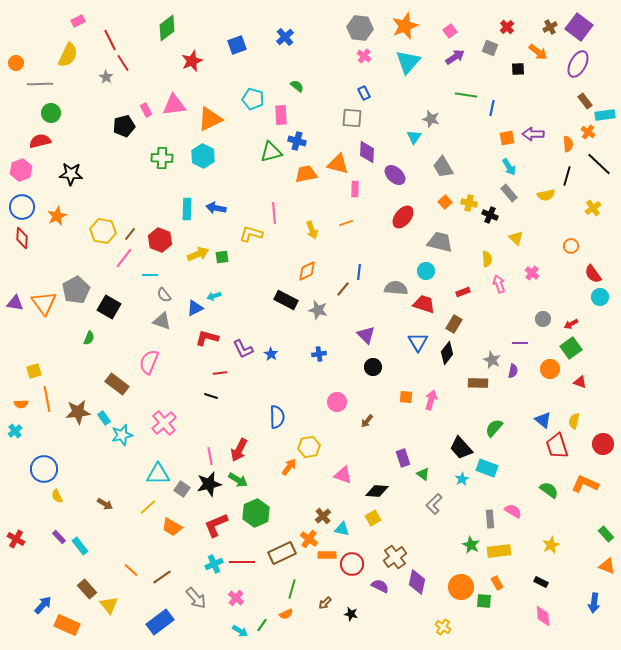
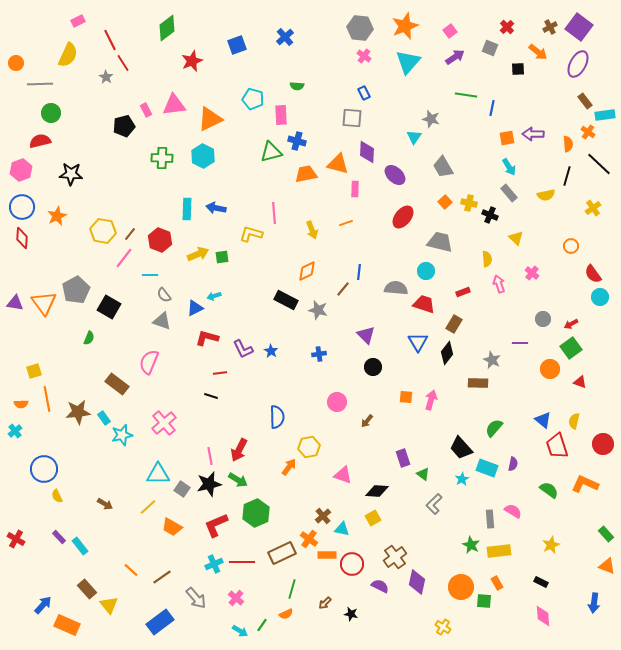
green semicircle at (297, 86): rotated 144 degrees clockwise
blue star at (271, 354): moved 3 px up
purple semicircle at (513, 371): moved 93 px down
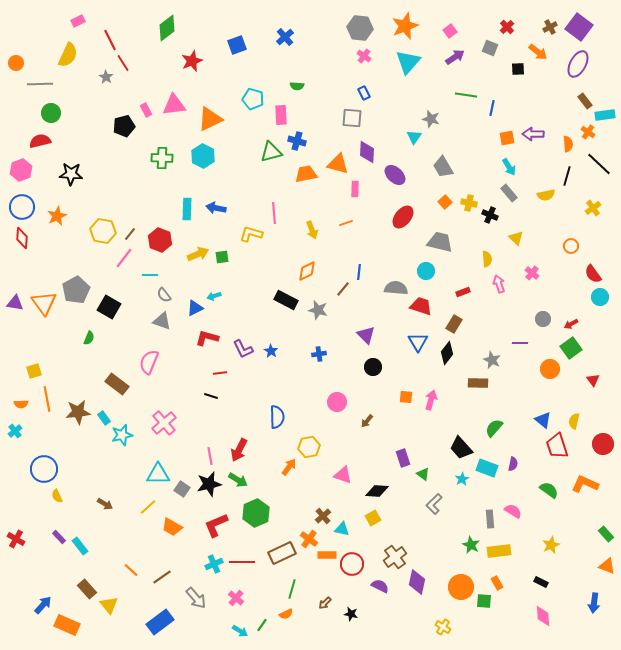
red trapezoid at (424, 304): moved 3 px left, 2 px down
red triangle at (580, 382): moved 13 px right, 2 px up; rotated 32 degrees clockwise
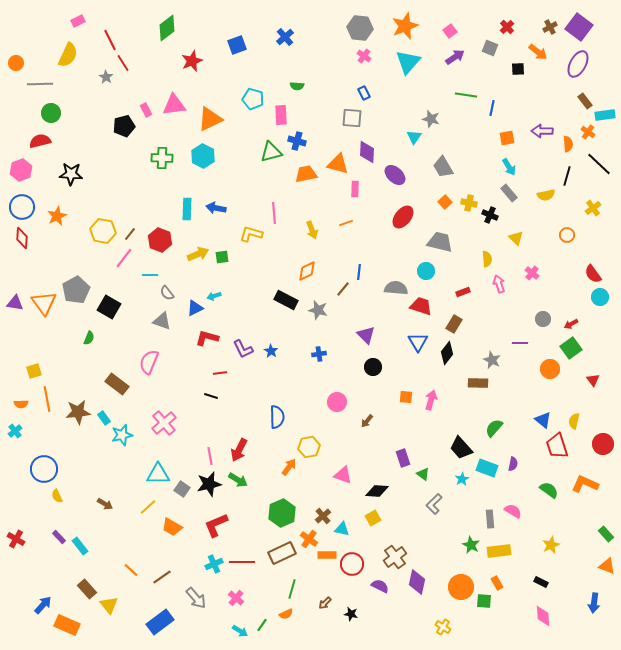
purple arrow at (533, 134): moved 9 px right, 3 px up
orange circle at (571, 246): moved 4 px left, 11 px up
gray semicircle at (164, 295): moved 3 px right, 2 px up
green hexagon at (256, 513): moved 26 px right
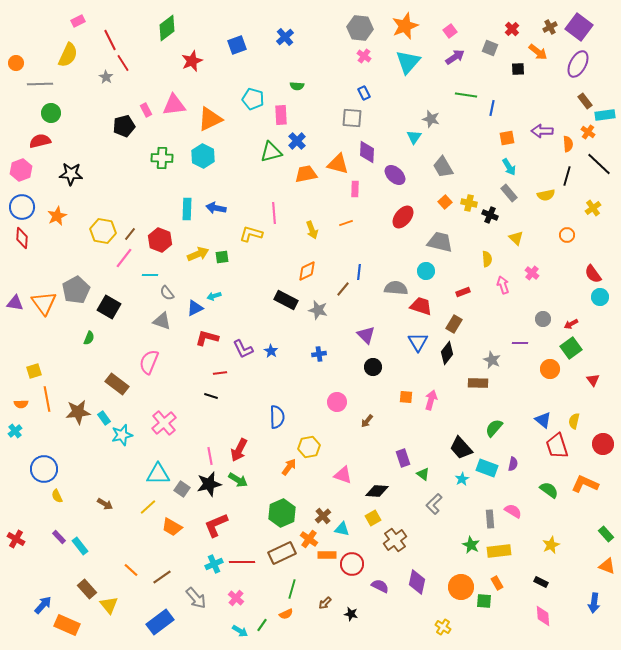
red cross at (507, 27): moved 5 px right, 2 px down
blue cross at (297, 141): rotated 30 degrees clockwise
pink arrow at (499, 284): moved 4 px right, 1 px down
brown cross at (395, 557): moved 17 px up
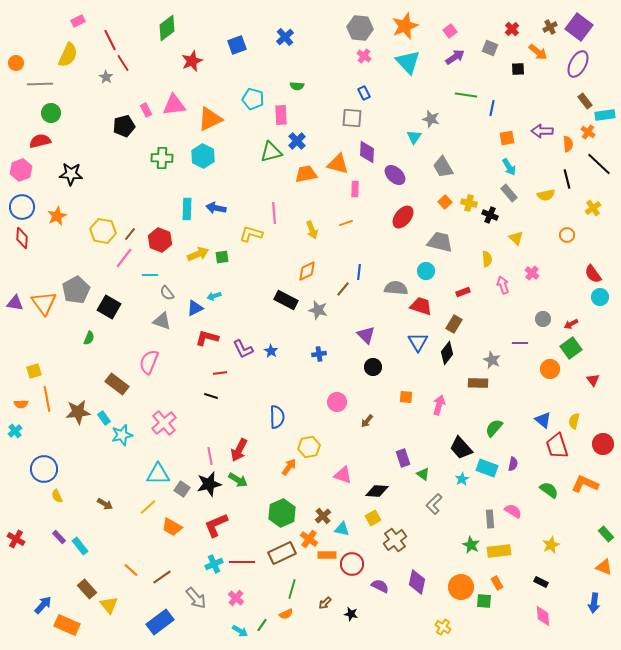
cyan triangle at (408, 62): rotated 24 degrees counterclockwise
black line at (567, 176): moved 3 px down; rotated 30 degrees counterclockwise
pink arrow at (431, 400): moved 8 px right, 5 px down
orange triangle at (607, 566): moved 3 px left, 1 px down
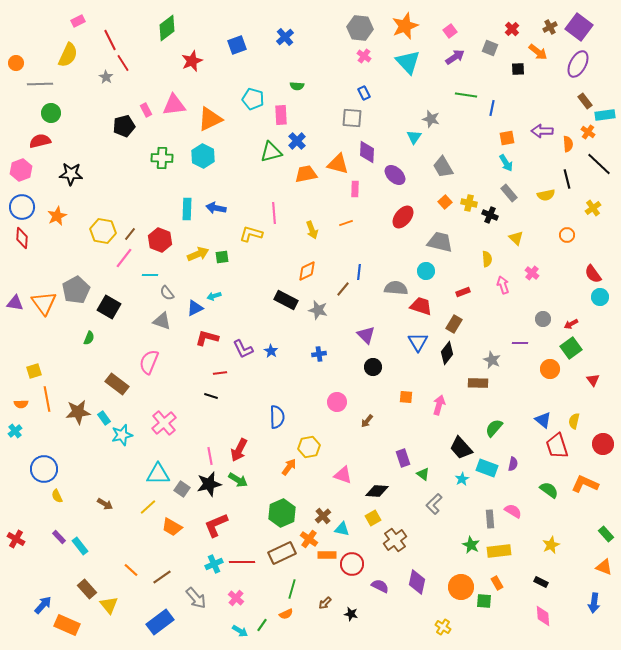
cyan arrow at (509, 167): moved 3 px left, 4 px up
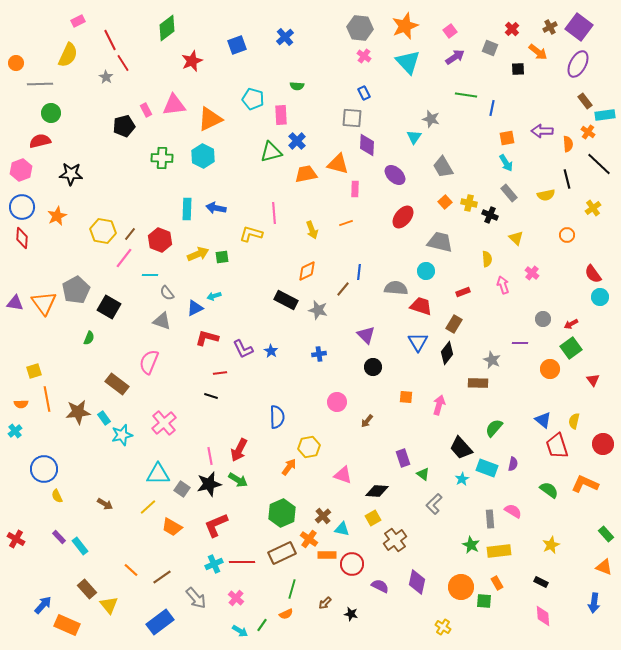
purple diamond at (367, 152): moved 7 px up
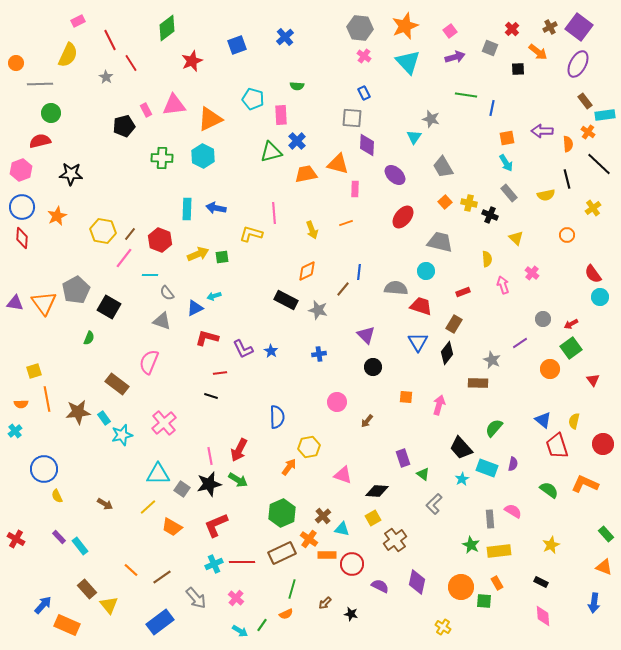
purple arrow at (455, 57): rotated 18 degrees clockwise
red line at (123, 63): moved 8 px right
purple line at (520, 343): rotated 35 degrees counterclockwise
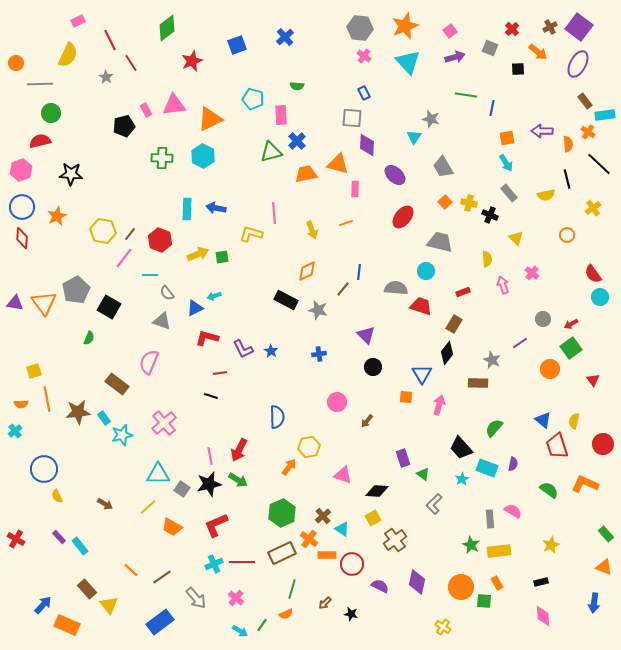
blue triangle at (418, 342): moved 4 px right, 32 px down
cyan triangle at (342, 529): rotated 21 degrees clockwise
black rectangle at (541, 582): rotated 40 degrees counterclockwise
